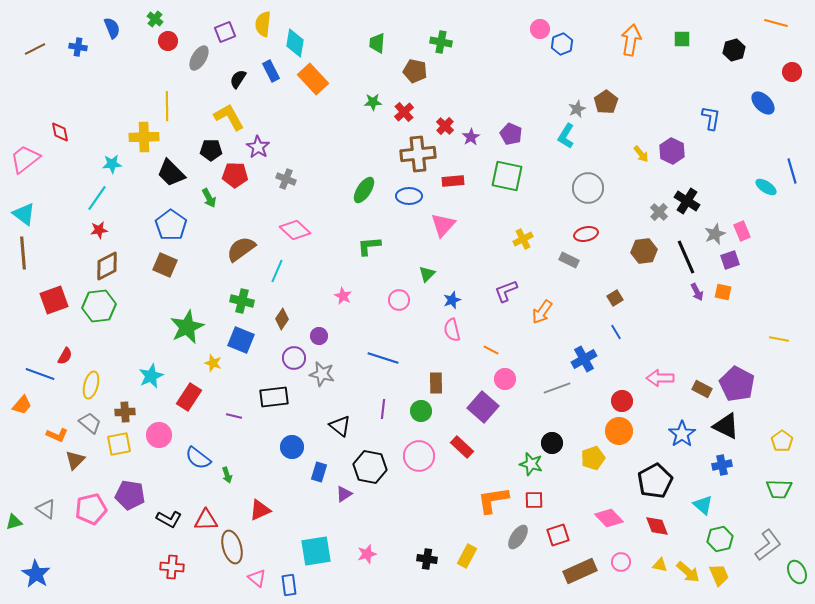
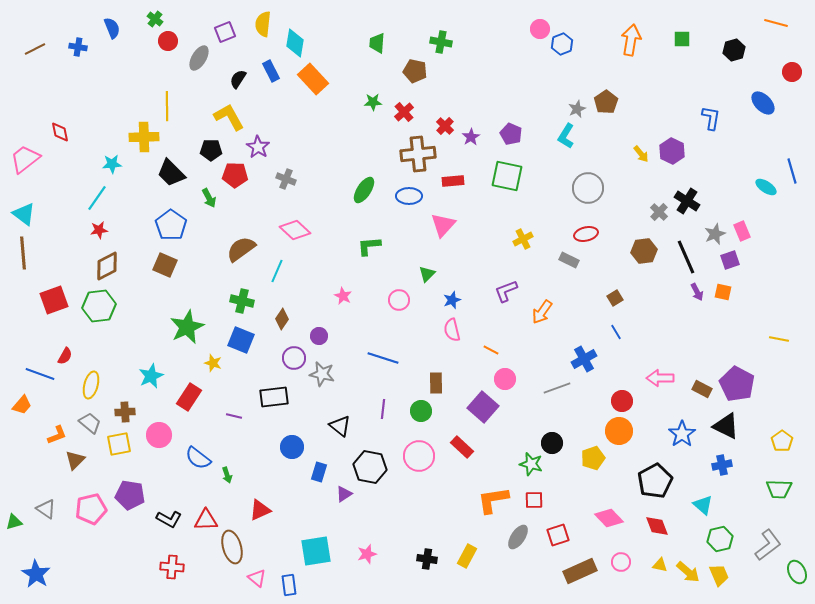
orange L-shape at (57, 435): rotated 45 degrees counterclockwise
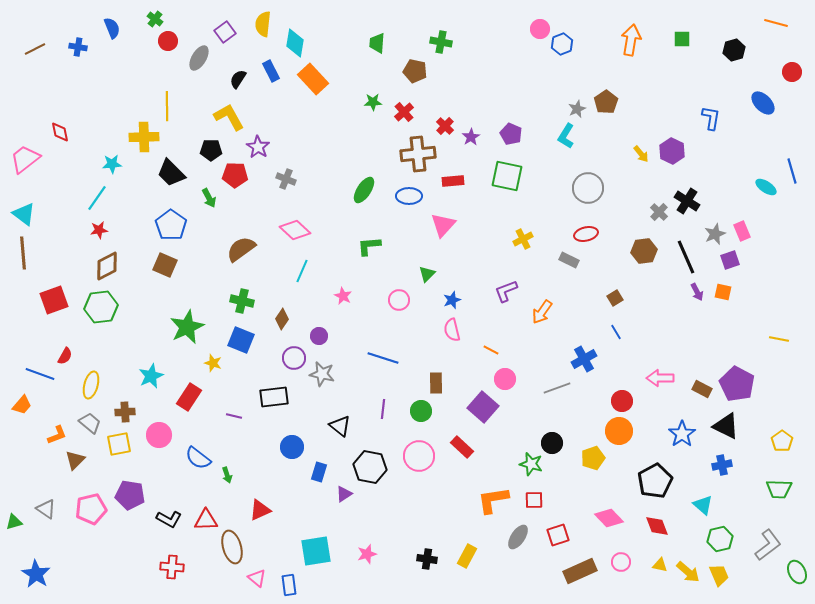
purple square at (225, 32): rotated 15 degrees counterclockwise
cyan line at (277, 271): moved 25 px right
green hexagon at (99, 306): moved 2 px right, 1 px down
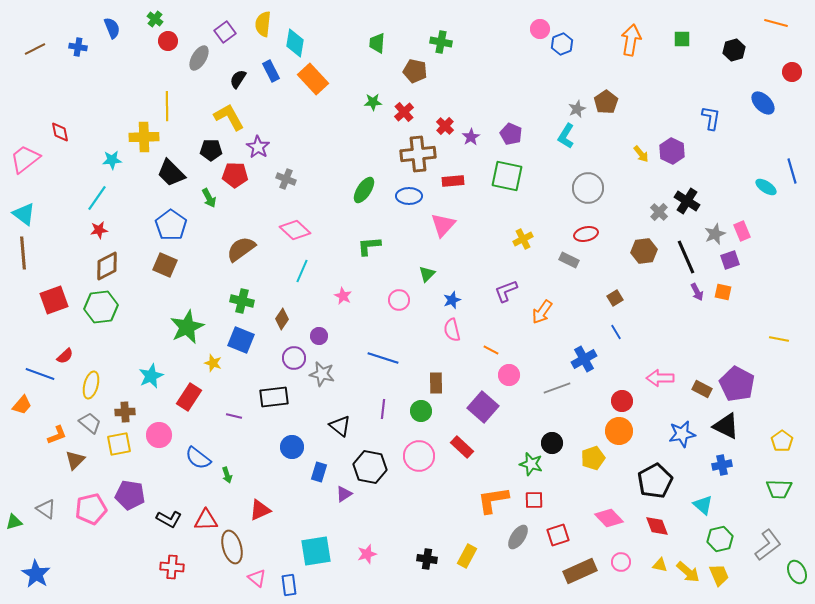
cyan star at (112, 164): moved 4 px up
red semicircle at (65, 356): rotated 18 degrees clockwise
pink circle at (505, 379): moved 4 px right, 4 px up
blue star at (682, 434): rotated 24 degrees clockwise
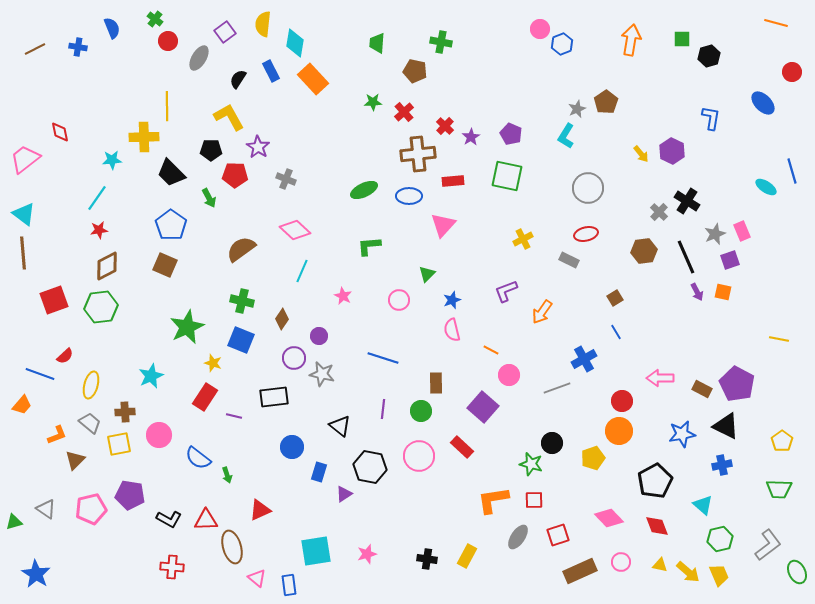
black hexagon at (734, 50): moved 25 px left, 6 px down
green ellipse at (364, 190): rotated 32 degrees clockwise
red rectangle at (189, 397): moved 16 px right
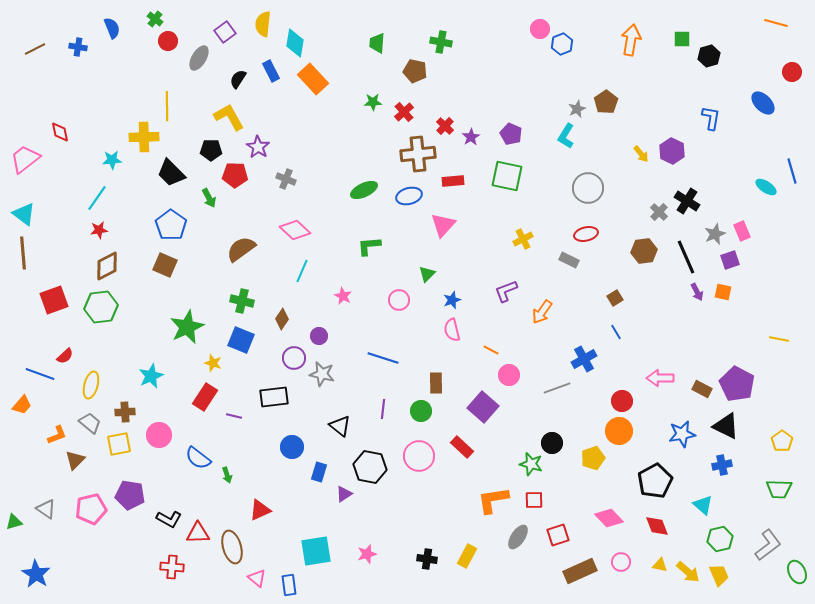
blue ellipse at (409, 196): rotated 15 degrees counterclockwise
red triangle at (206, 520): moved 8 px left, 13 px down
